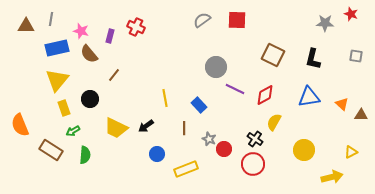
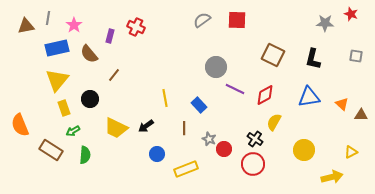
gray line at (51, 19): moved 3 px left, 1 px up
brown triangle at (26, 26): rotated 12 degrees counterclockwise
pink star at (81, 31): moved 7 px left, 6 px up; rotated 21 degrees clockwise
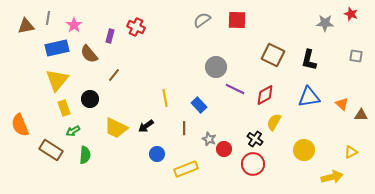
black L-shape at (313, 59): moved 4 px left, 1 px down
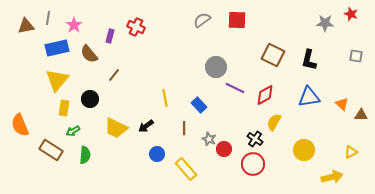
purple line at (235, 89): moved 1 px up
yellow rectangle at (64, 108): rotated 28 degrees clockwise
yellow rectangle at (186, 169): rotated 70 degrees clockwise
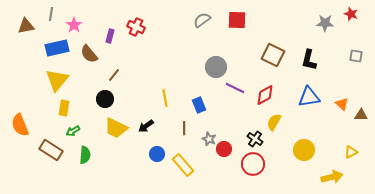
gray line at (48, 18): moved 3 px right, 4 px up
black circle at (90, 99): moved 15 px right
blue rectangle at (199, 105): rotated 21 degrees clockwise
yellow rectangle at (186, 169): moved 3 px left, 4 px up
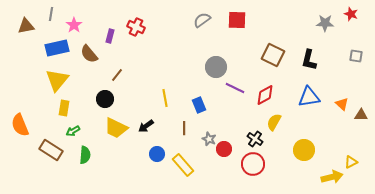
brown line at (114, 75): moved 3 px right
yellow triangle at (351, 152): moved 10 px down
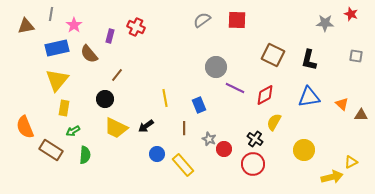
orange semicircle at (20, 125): moved 5 px right, 2 px down
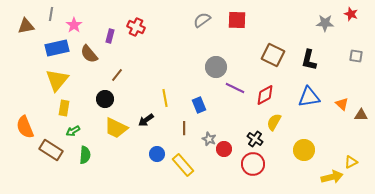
black arrow at (146, 126): moved 6 px up
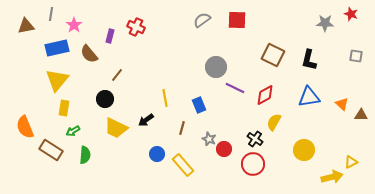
brown line at (184, 128): moved 2 px left; rotated 16 degrees clockwise
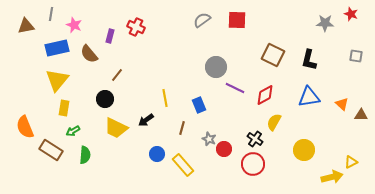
pink star at (74, 25): rotated 14 degrees counterclockwise
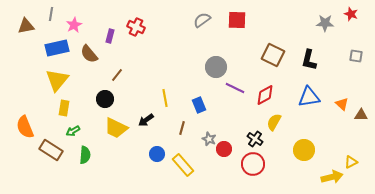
pink star at (74, 25): rotated 21 degrees clockwise
